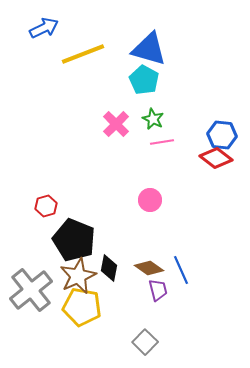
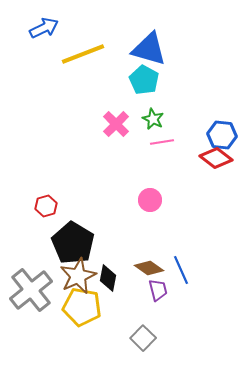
black pentagon: moved 1 px left, 3 px down; rotated 9 degrees clockwise
black diamond: moved 1 px left, 10 px down
gray square: moved 2 px left, 4 px up
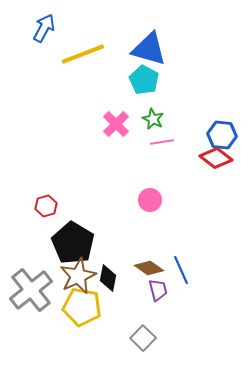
blue arrow: rotated 36 degrees counterclockwise
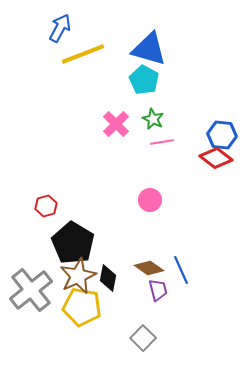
blue arrow: moved 16 px right
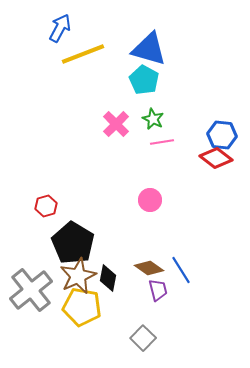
blue line: rotated 8 degrees counterclockwise
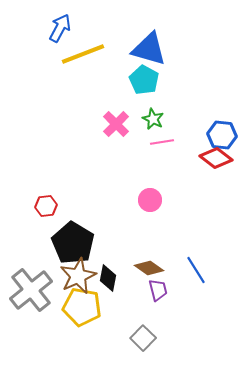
red hexagon: rotated 10 degrees clockwise
blue line: moved 15 px right
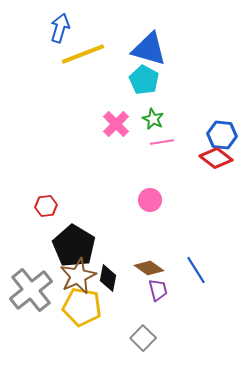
blue arrow: rotated 12 degrees counterclockwise
black pentagon: moved 1 px right, 3 px down
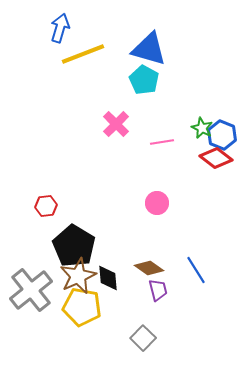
green star: moved 49 px right, 9 px down
blue hexagon: rotated 16 degrees clockwise
pink circle: moved 7 px right, 3 px down
black diamond: rotated 16 degrees counterclockwise
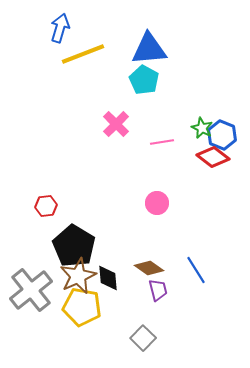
blue triangle: rotated 21 degrees counterclockwise
red diamond: moved 3 px left, 1 px up
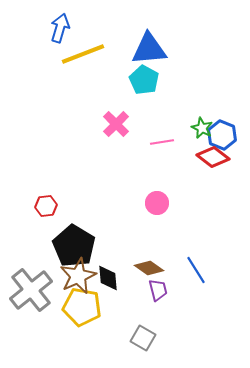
gray square: rotated 15 degrees counterclockwise
